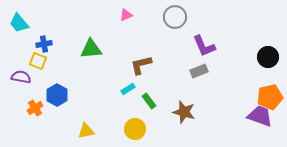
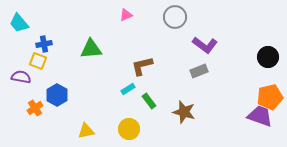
purple L-shape: moved 1 px right, 1 px up; rotated 30 degrees counterclockwise
brown L-shape: moved 1 px right, 1 px down
yellow circle: moved 6 px left
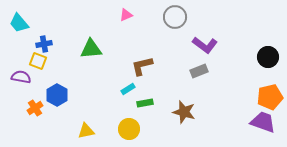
green rectangle: moved 4 px left, 2 px down; rotated 63 degrees counterclockwise
purple trapezoid: moved 3 px right, 6 px down
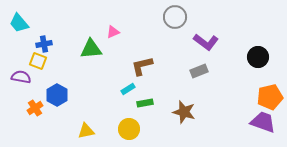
pink triangle: moved 13 px left, 17 px down
purple L-shape: moved 1 px right, 3 px up
black circle: moved 10 px left
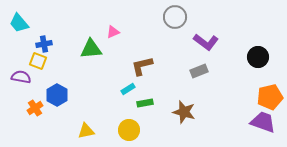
yellow circle: moved 1 px down
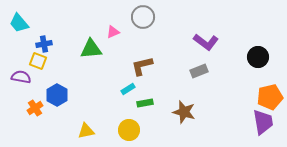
gray circle: moved 32 px left
purple trapezoid: rotated 60 degrees clockwise
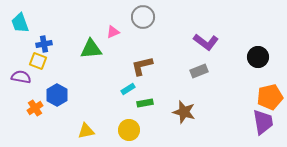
cyan trapezoid: moved 1 px right; rotated 20 degrees clockwise
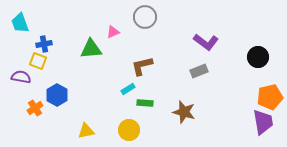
gray circle: moved 2 px right
green rectangle: rotated 14 degrees clockwise
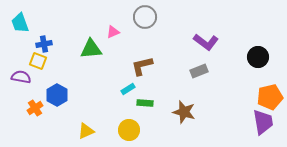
yellow triangle: rotated 12 degrees counterclockwise
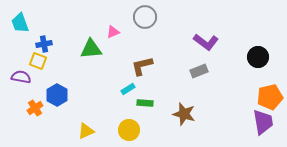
brown star: moved 2 px down
